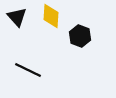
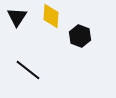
black triangle: rotated 15 degrees clockwise
black line: rotated 12 degrees clockwise
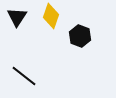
yellow diamond: rotated 15 degrees clockwise
black line: moved 4 px left, 6 px down
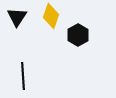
black hexagon: moved 2 px left, 1 px up; rotated 10 degrees clockwise
black line: moved 1 px left; rotated 48 degrees clockwise
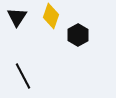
black line: rotated 24 degrees counterclockwise
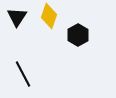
yellow diamond: moved 2 px left
black line: moved 2 px up
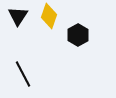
black triangle: moved 1 px right, 1 px up
